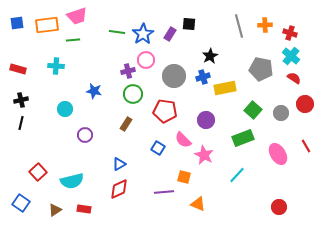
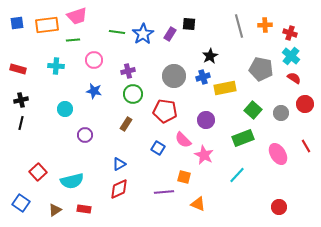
pink circle at (146, 60): moved 52 px left
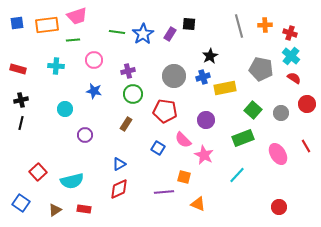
red circle at (305, 104): moved 2 px right
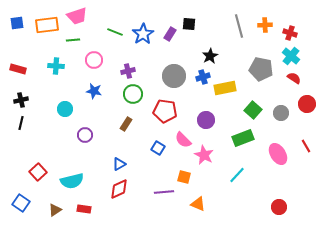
green line at (117, 32): moved 2 px left; rotated 14 degrees clockwise
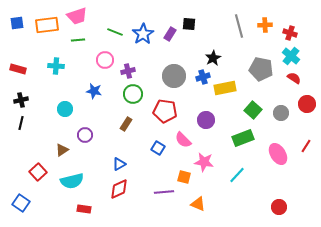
green line at (73, 40): moved 5 px right
black star at (210, 56): moved 3 px right, 2 px down
pink circle at (94, 60): moved 11 px right
red line at (306, 146): rotated 64 degrees clockwise
pink star at (204, 155): moved 7 px down; rotated 18 degrees counterclockwise
brown triangle at (55, 210): moved 7 px right, 60 px up
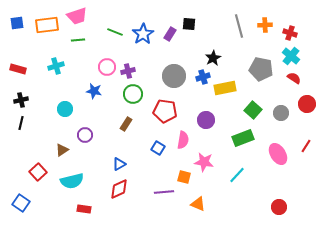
pink circle at (105, 60): moved 2 px right, 7 px down
cyan cross at (56, 66): rotated 21 degrees counterclockwise
pink semicircle at (183, 140): rotated 126 degrees counterclockwise
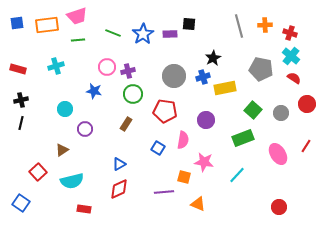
green line at (115, 32): moved 2 px left, 1 px down
purple rectangle at (170, 34): rotated 56 degrees clockwise
purple circle at (85, 135): moved 6 px up
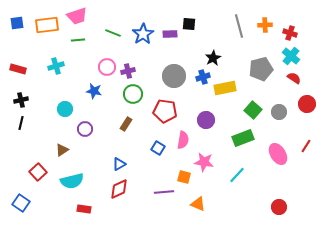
gray pentagon at (261, 69): rotated 25 degrees counterclockwise
gray circle at (281, 113): moved 2 px left, 1 px up
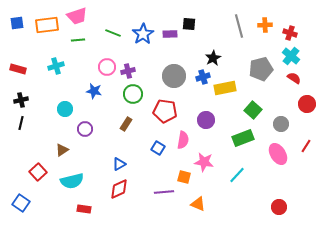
gray circle at (279, 112): moved 2 px right, 12 px down
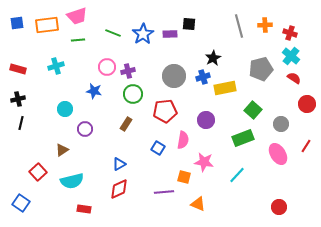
black cross at (21, 100): moved 3 px left, 1 px up
red pentagon at (165, 111): rotated 15 degrees counterclockwise
